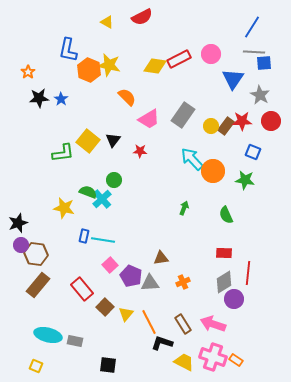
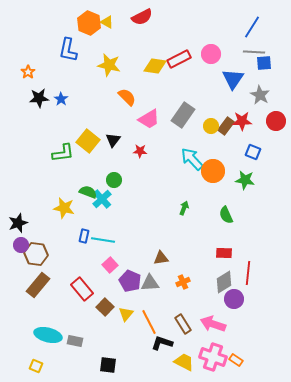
orange hexagon at (89, 70): moved 47 px up
red circle at (271, 121): moved 5 px right
purple pentagon at (131, 276): moved 1 px left, 5 px down
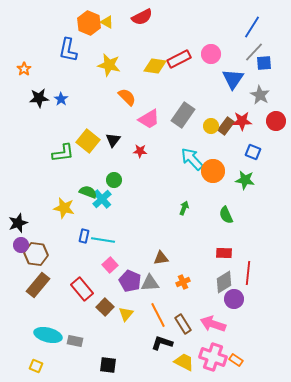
gray line at (254, 52): rotated 50 degrees counterclockwise
orange star at (28, 72): moved 4 px left, 3 px up
orange line at (149, 322): moved 9 px right, 7 px up
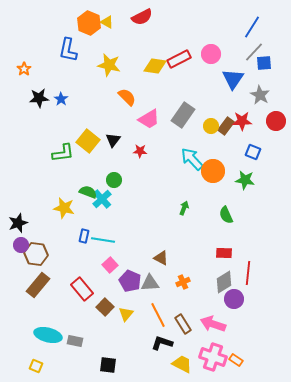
brown triangle at (161, 258): rotated 35 degrees clockwise
yellow trapezoid at (184, 362): moved 2 px left, 2 px down
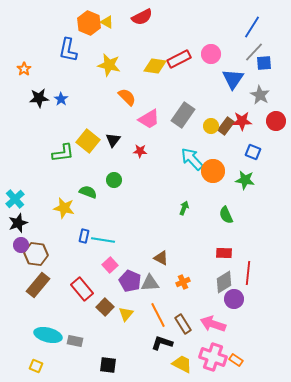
cyan cross at (102, 199): moved 87 px left
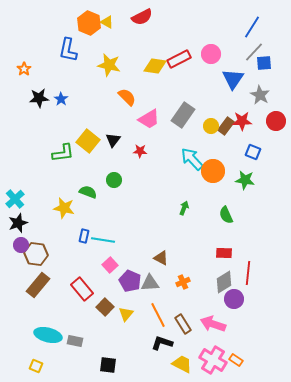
pink cross at (213, 357): moved 3 px down; rotated 12 degrees clockwise
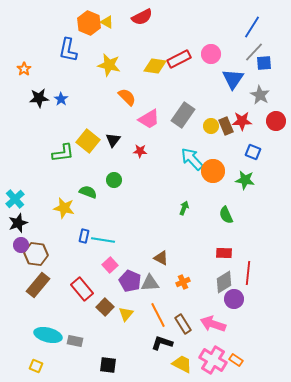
brown rectangle at (226, 126): rotated 60 degrees counterclockwise
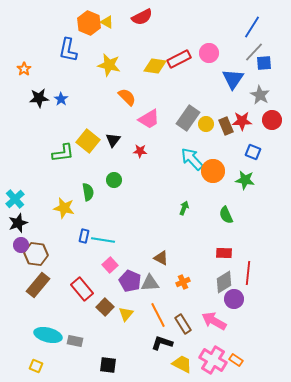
pink circle at (211, 54): moved 2 px left, 1 px up
gray rectangle at (183, 115): moved 5 px right, 3 px down
red circle at (276, 121): moved 4 px left, 1 px up
yellow circle at (211, 126): moved 5 px left, 2 px up
green semicircle at (88, 192): rotated 60 degrees clockwise
pink arrow at (213, 324): moved 1 px right, 3 px up; rotated 10 degrees clockwise
